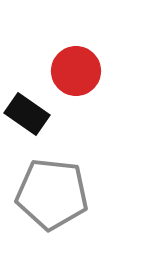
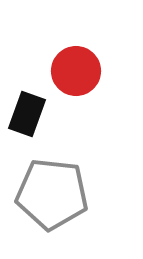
black rectangle: rotated 75 degrees clockwise
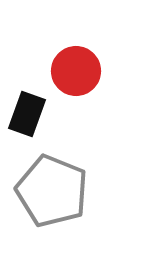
gray pentagon: moved 3 px up; rotated 16 degrees clockwise
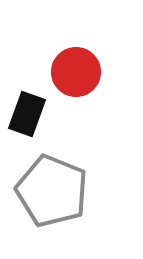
red circle: moved 1 px down
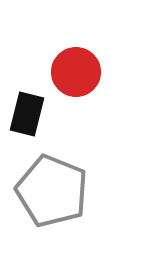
black rectangle: rotated 6 degrees counterclockwise
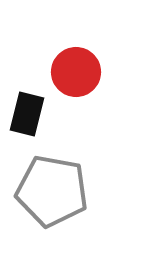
gray pentagon: rotated 12 degrees counterclockwise
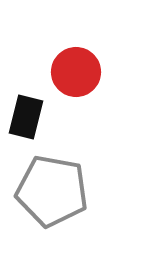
black rectangle: moved 1 px left, 3 px down
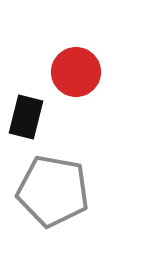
gray pentagon: moved 1 px right
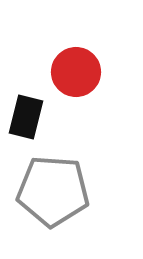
gray pentagon: rotated 6 degrees counterclockwise
